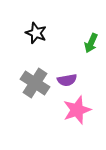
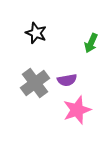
gray cross: rotated 20 degrees clockwise
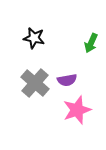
black star: moved 2 px left, 5 px down; rotated 10 degrees counterclockwise
gray cross: rotated 12 degrees counterclockwise
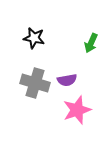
gray cross: rotated 24 degrees counterclockwise
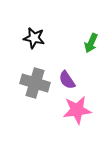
purple semicircle: rotated 66 degrees clockwise
pink star: rotated 12 degrees clockwise
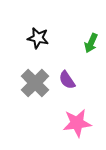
black star: moved 4 px right
gray cross: rotated 28 degrees clockwise
pink star: moved 13 px down
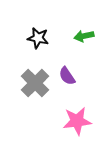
green arrow: moved 7 px left, 7 px up; rotated 54 degrees clockwise
purple semicircle: moved 4 px up
pink star: moved 2 px up
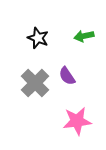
black star: rotated 10 degrees clockwise
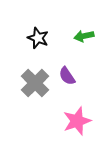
pink star: rotated 12 degrees counterclockwise
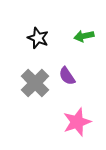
pink star: moved 1 px down
